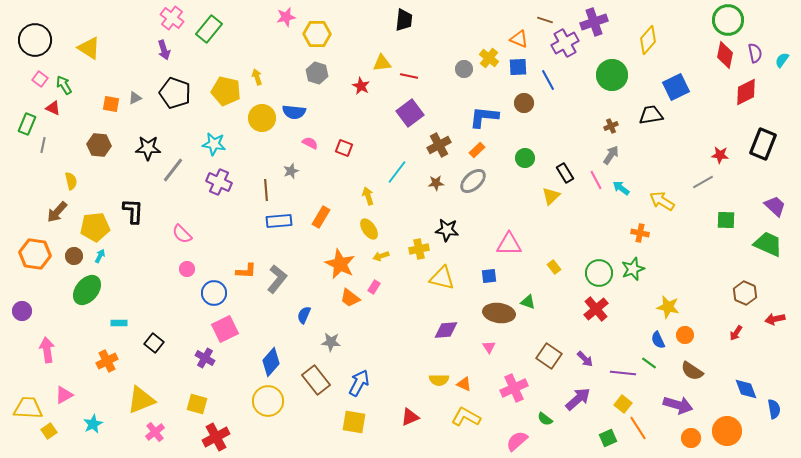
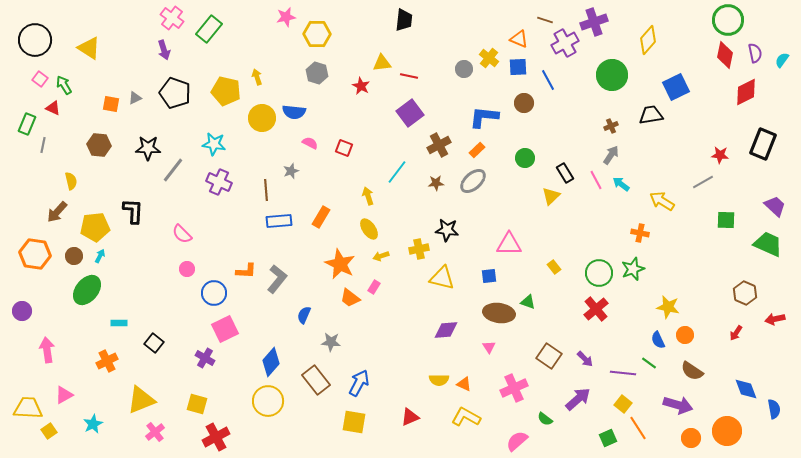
cyan arrow at (621, 188): moved 4 px up
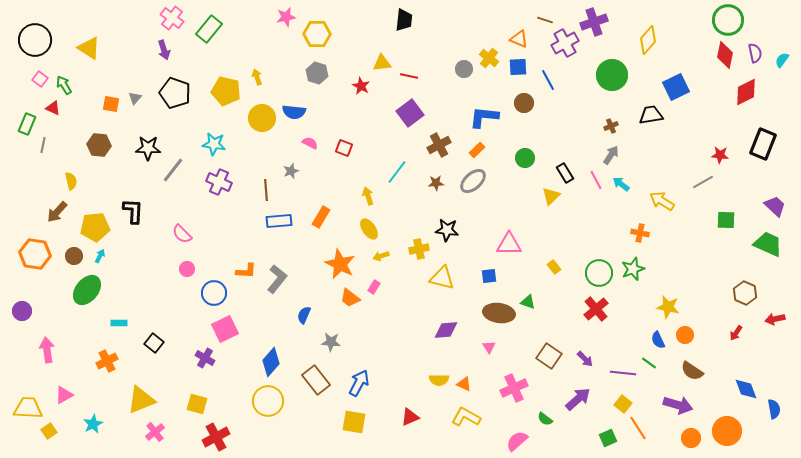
gray triangle at (135, 98): rotated 24 degrees counterclockwise
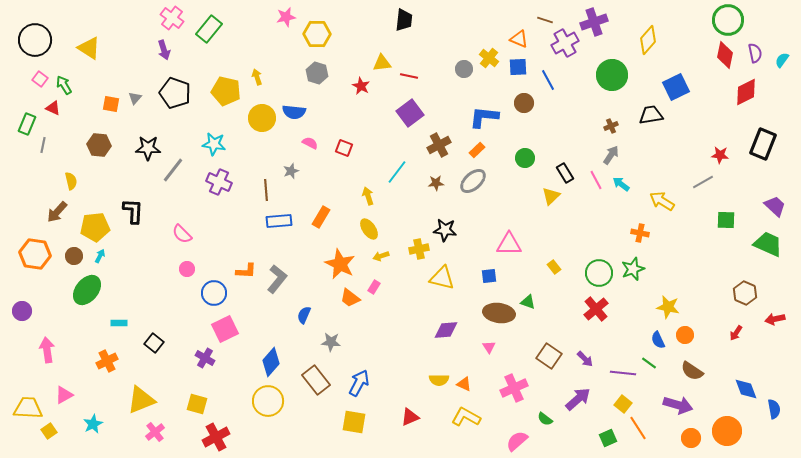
black star at (447, 230): moved 2 px left
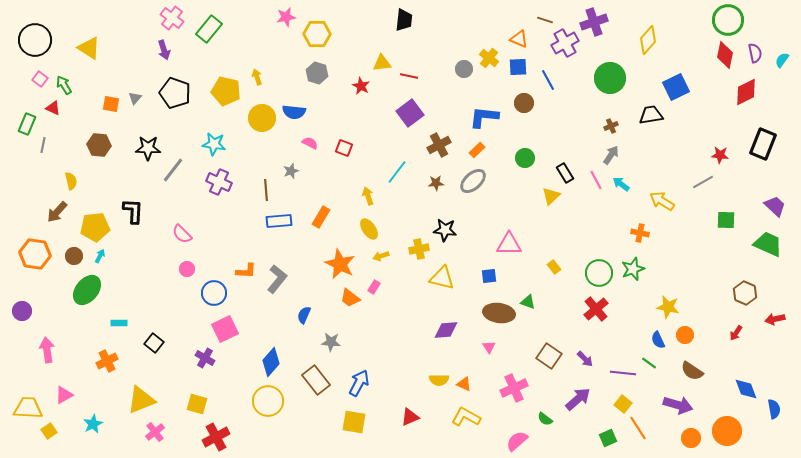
green circle at (612, 75): moved 2 px left, 3 px down
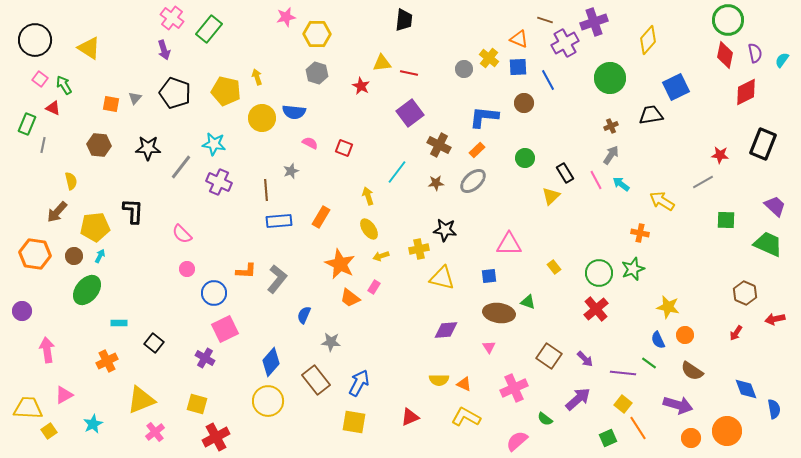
red line at (409, 76): moved 3 px up
brown cross at (439, 145): rotated 35 degrees counterclockwise
gray line at (173, 170): moved 8 px right, 3 px up
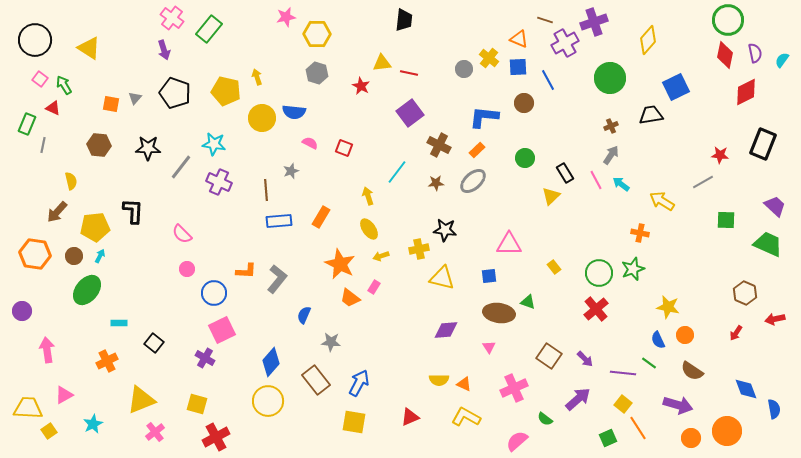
pink square at (225, 329): moved 3 px left, 1 px down
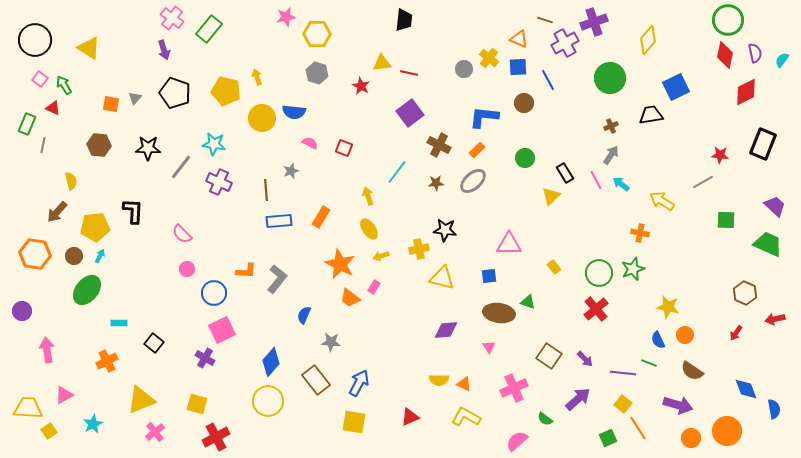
green line at (649, 363): rotated 14 degrees counterclockwise
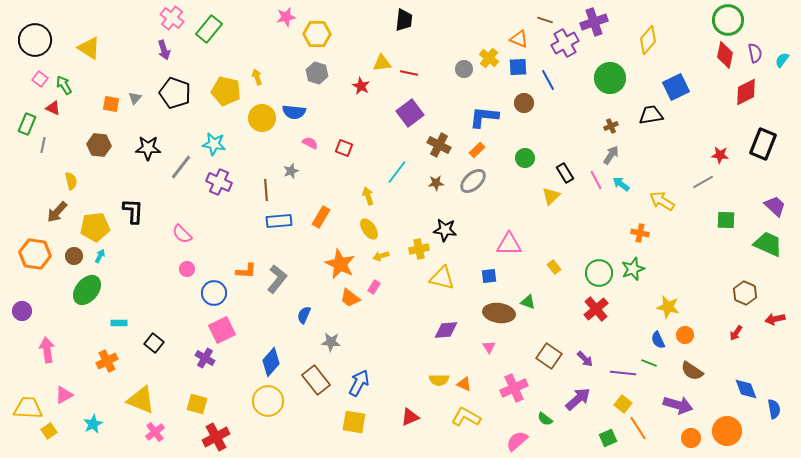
yellow triangle at (141, 400): rotated 44 degrees clockwise
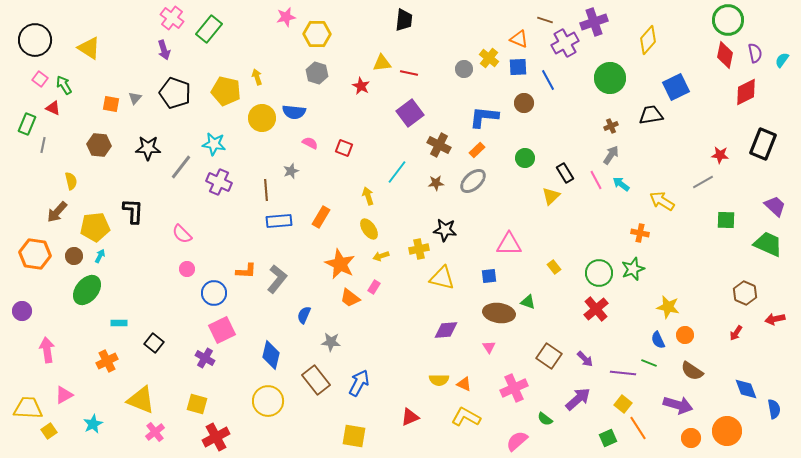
blue diamond at (271, 362): moved 7 px up; rotated 28 degrees counterclockwise
yellow square at (354, 422): moved 14 px down
